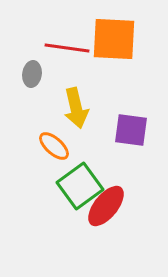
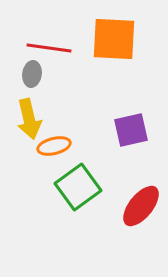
red line: moved 18 px left
yellow arrow: moved 47 px left, 11 px down
purple square: rotated 21 degrees counterclockwise
orange ellipse: rotated 56 degrees counterclockwise
green square: moved 2 px left, 1 px down
red ellipse: moved 35 px right
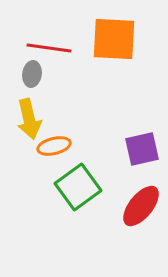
purple square: moved 11 px right, 19 px down
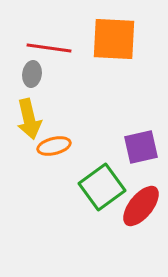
purple square: moved 1 px left, 2 px up
green square: moved 24 px right
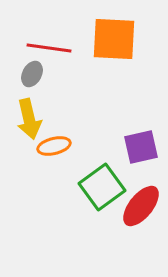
gray ellipse: rotated 20 degrees clockwise
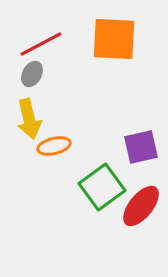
red line: moved 8 px left, 4 px up; rotated 36 degrees counterclockwise
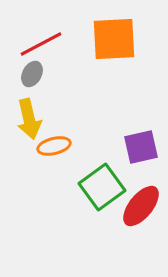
orange square: rotated 6 degrees counterclockwise
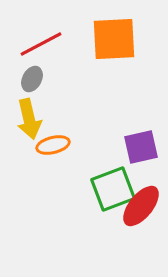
gray ellipse: moved 5 px down
orange ellipse: moved 1 px left, 1 px up
green square: moved 11 px right, 2 px down; rotated 15 degrees clockwise
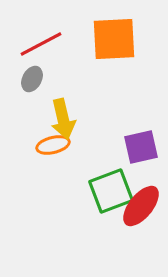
yellow arrow: moved 34 px right
green square: moved 2 px left, 2 px down
